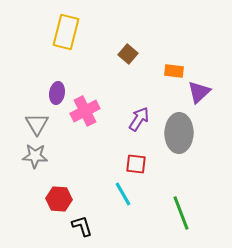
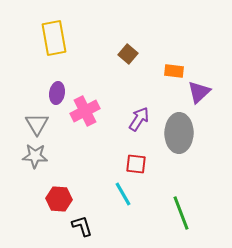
yellow rectangle: moved 12 px left, 6 px down; rotated 24 degrees counterclockwise
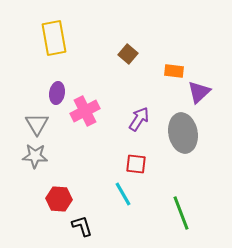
gray ellipse: moved 4 px right; rotated 12 degrees counterclockwise
